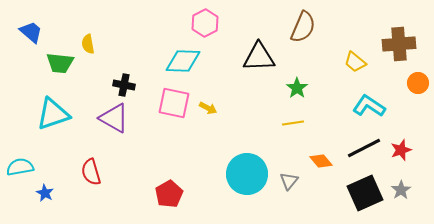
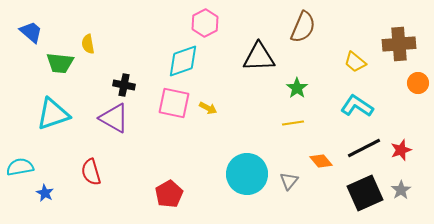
cyan diamond: rotated 21 degrees counterclockwise
cyan L-shape: moved 12 px left
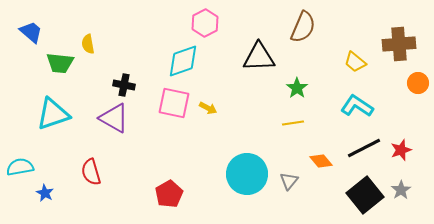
black square: moved 2 px down; rotated 15 degrees counterclockwise
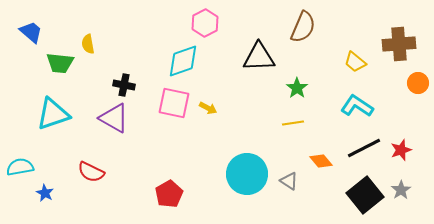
red semicircle: rotated 48 degrees counterclockwise
gray triangle: rotated 36 degrees counterclockwise
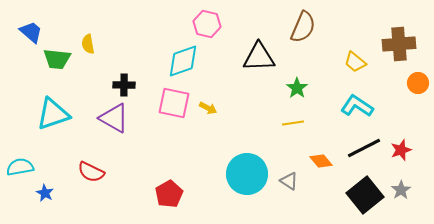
pink hexagon: moved 2 px right, 1 px down; rotated 20 degrees counterclockwise
green trapezoid: moved 3 px left, 4 px up
black cross: rotated 10 degrees counterclockwise
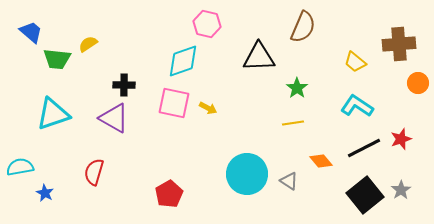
yellow semicircle: rotated 66 degrees clockwise
red star: moved 11 px up
red semicircle: moved 3 px right; rotated 80 degrees clockwise
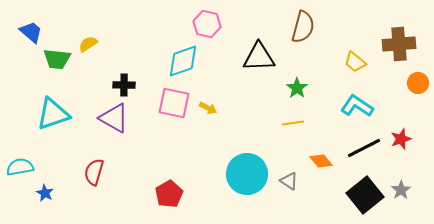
brown semicircle: rotated 8 degrees counterclockwise
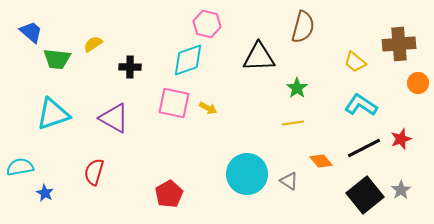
yellow semicircle: moved 5 px right
cyan diamond: moved 5 px right, 1 px up
black cross: moved 6 px right, 18 px up
cyan L-shape: moved 4 px right, 1 px up
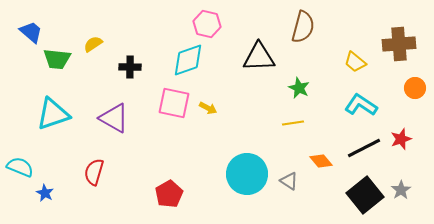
orange circle: moved 3 px left, 5 px down
green star: moved 2 px right; rotated 10 degrees counterclockwise
cyan semicircle: rotated 32 degrees clockwise
